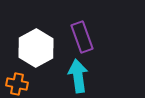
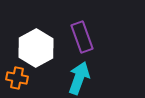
cyan arrow: moved 1 px right, 2 px down; rotated 28 degrees clockwise
orange cross: moved 6 px up
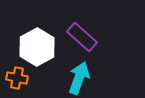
purple rectangle: rotated 28 degrees counterclockwise
white hexagon: moved 1 px right, 1 px up
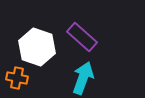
white hexagon: rotated 12 degrees counterclockwise
cyan arrow: moved 4 px right
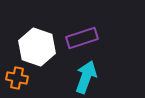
purple rectangle: moved 1 px down; rotated 60 degrees counterclockwise
cyan arrow: moved 3 px right, 1 px up
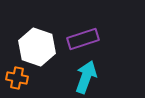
purple rectangle: moved 1 px right, 1 px down
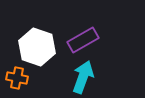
purple rectangle: moved 1 px down; rotated 12 degrees counterclockwise
cyan arrow: moved 3 px left
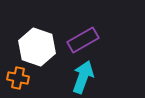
orange cross: moved 1 px right
